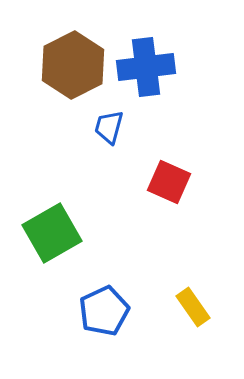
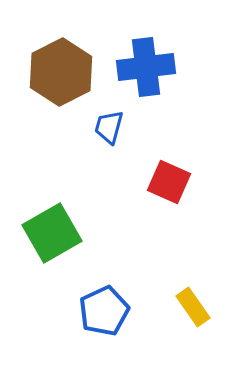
brown hexagon: moved 12 px left, 7 px down
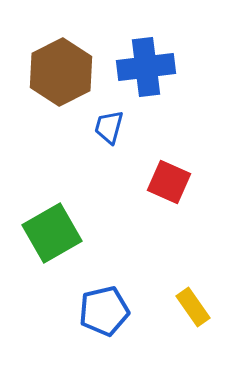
blue pentagon: rotated 12 degrees clockwise
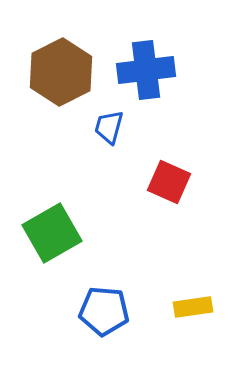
blue cross: moved 3 px down
yellow rectangle: rotated 63 degrees counterclockwise
blue pentagon: rotated 18 degrees clockwise
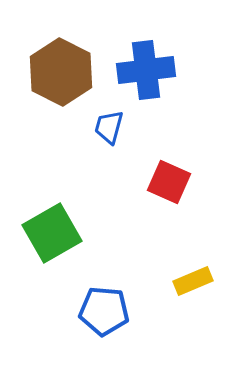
brown hexagon: rotated 6 degrees counterclockwise
yellow rectangle: moved 26 px up; rotated 15 degrees counterclockwise
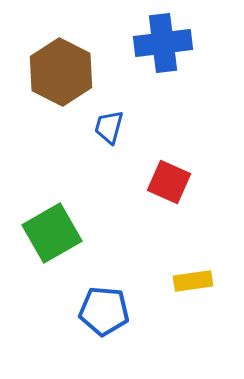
blue cross: moved 17 px right, 27 px up
yellow rectangle: rotated 15 degrees clockwise
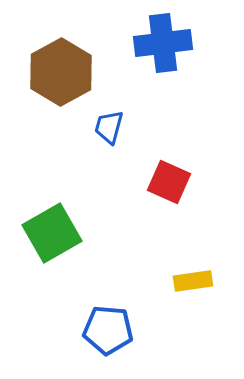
brown hexagon: rotated 4 degrees clockwise
blue pentagon: moved 4 px right, 19 px down
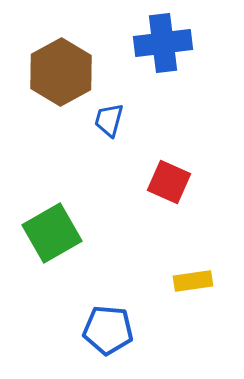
blue trapezoid: moved 7 px up
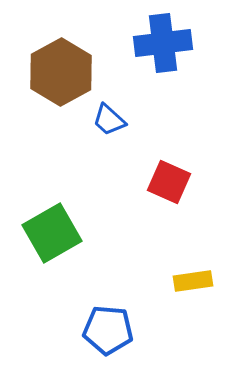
blue trapezoid: rotated 63 degrees counterclockwise
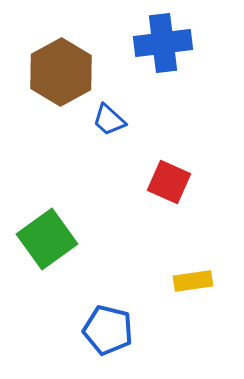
green square: moved 5 px left, 6 px down; rotated 6 degrees counterclockwise
blue pentagon: rotated 9 degrees clockwise
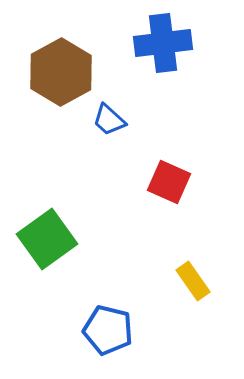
yellow rectangle: rotated 63 degrees clockwise
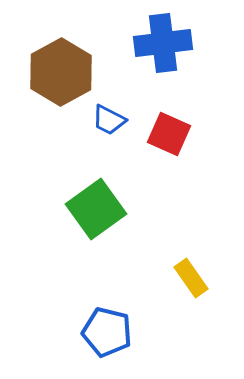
blue trapezoid: rotated 15 degrees counterclockwise
red square: moved 48 px up
green square: moved 49 px right, 30 px up
yellow rectangle: moved 2 px left, 3 px up
blue pentagon: moved 1 px left, 2 px down
